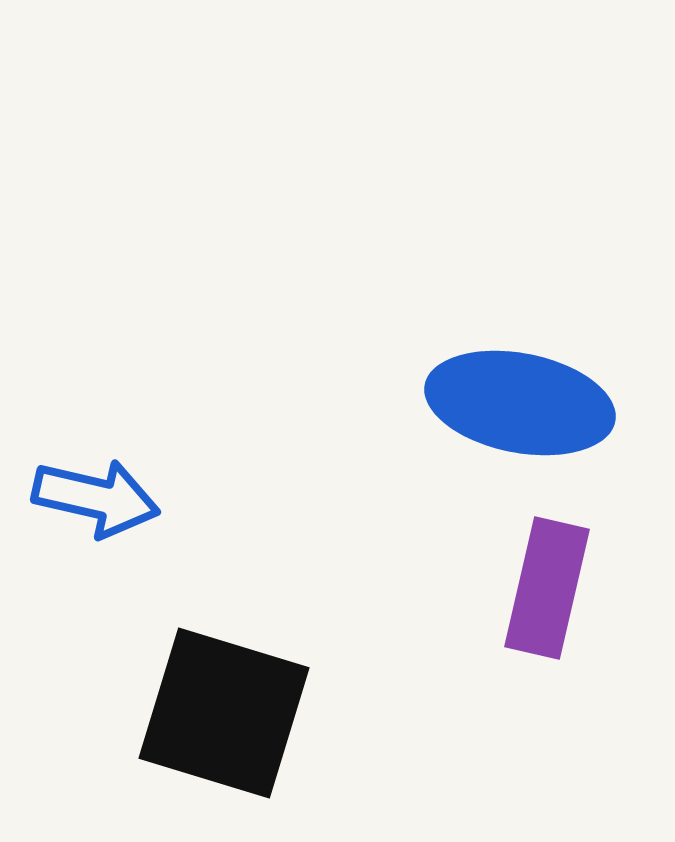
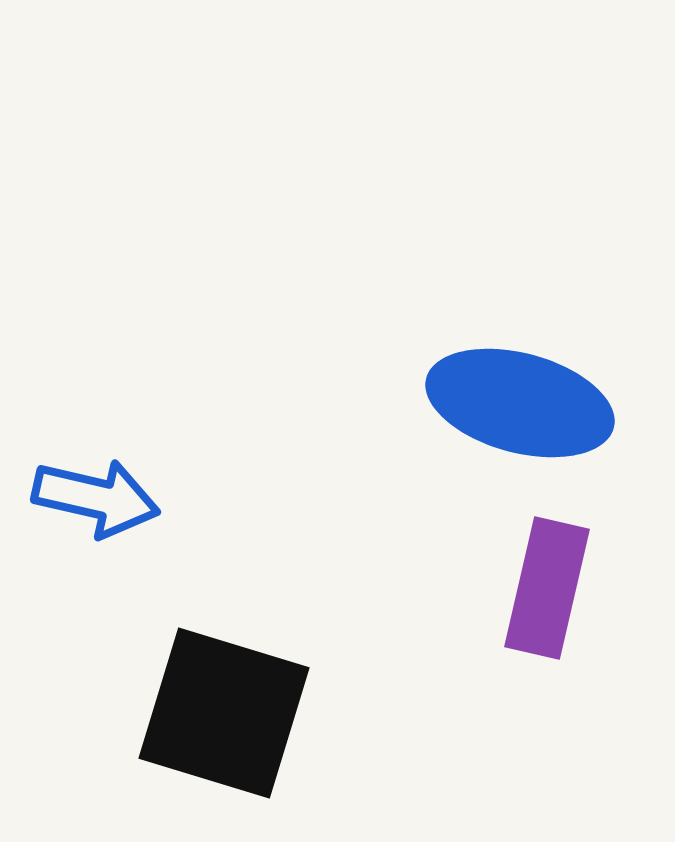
blue ellipse: rotated 4 degrees clockwise
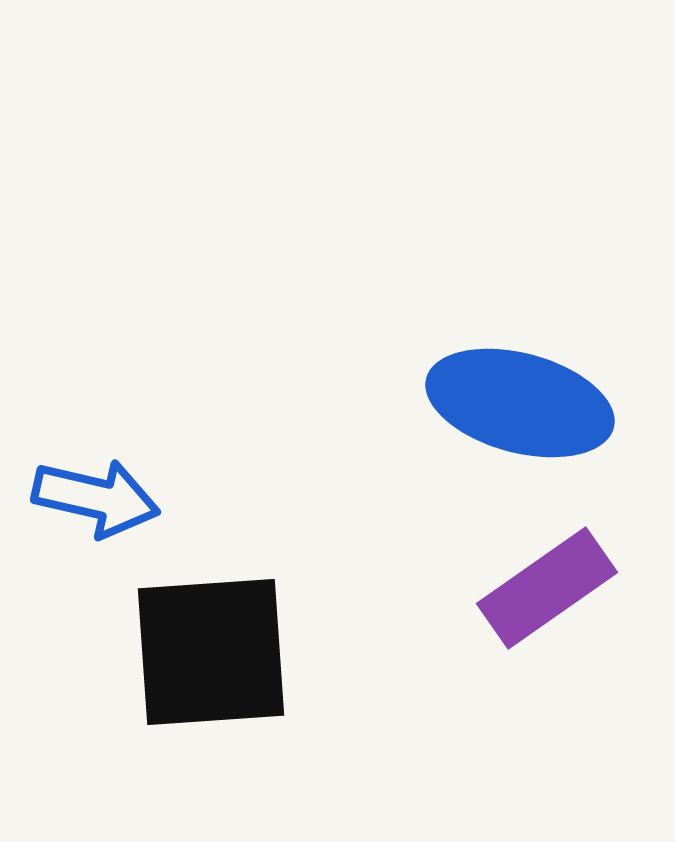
purple rectangle: rotated 42 degrees clockwise
black square: moved 13 px left, 61 px up; rotated 21 degrees counterclockwise
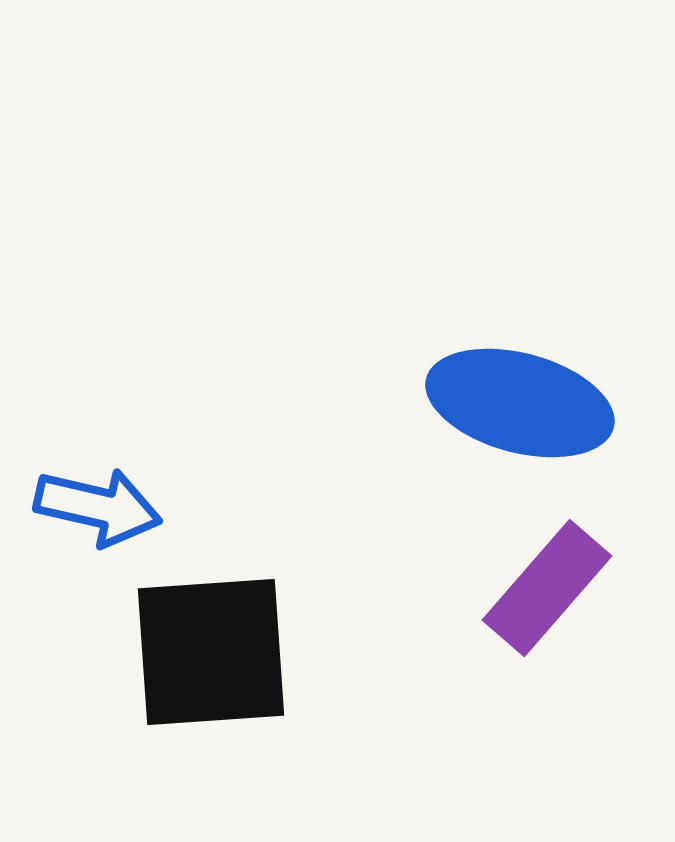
blue arrow: moved 2 px right, 9 px down
purple rectangle: rotated 14 degrees counterclockwise
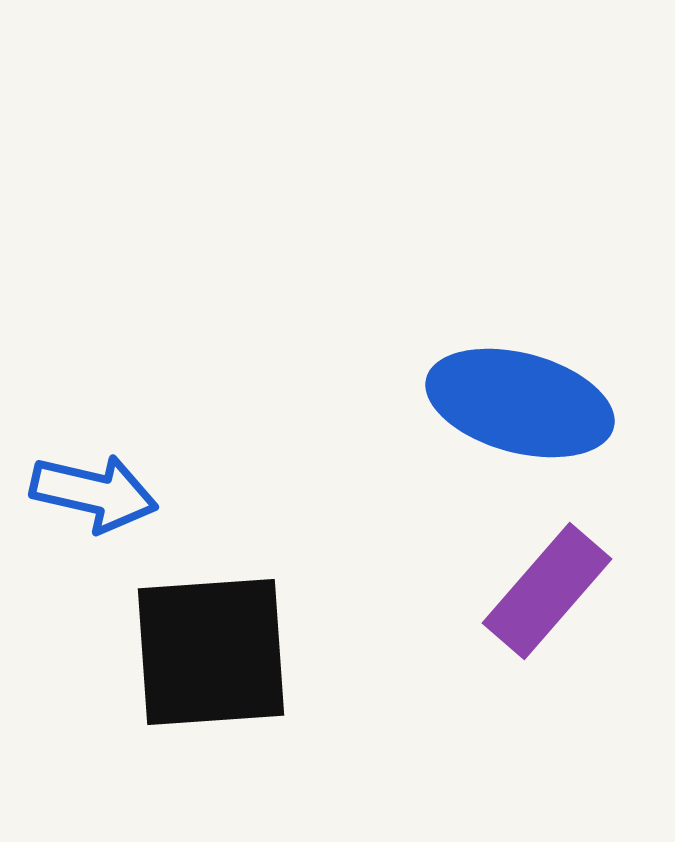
blue arrow: moved 4 px left, 14 px up
purple rectangle: moved 3 px down
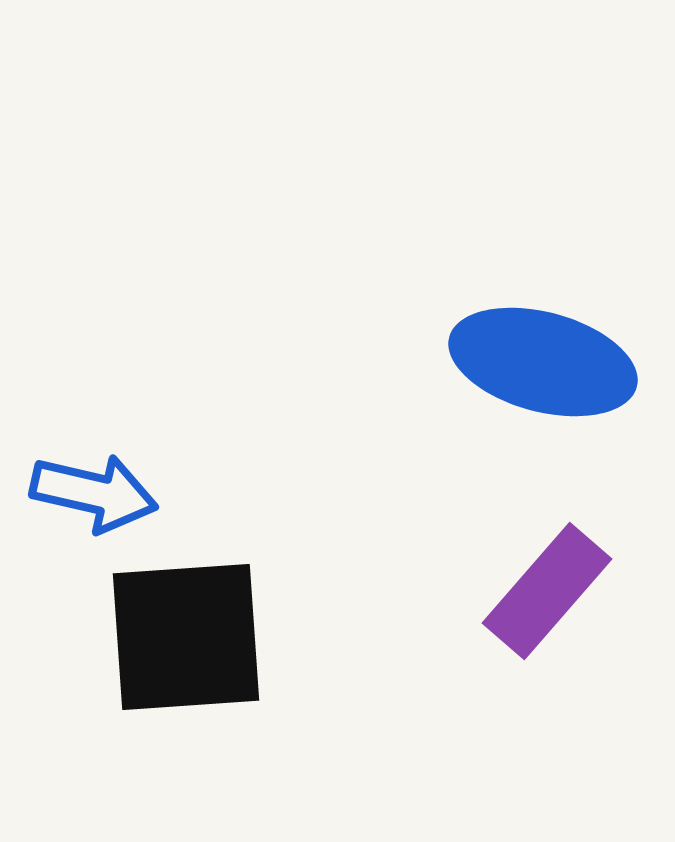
blue ellipse: moved 23 px right, 41 px up
black square: moved 25 px left, 15 px up
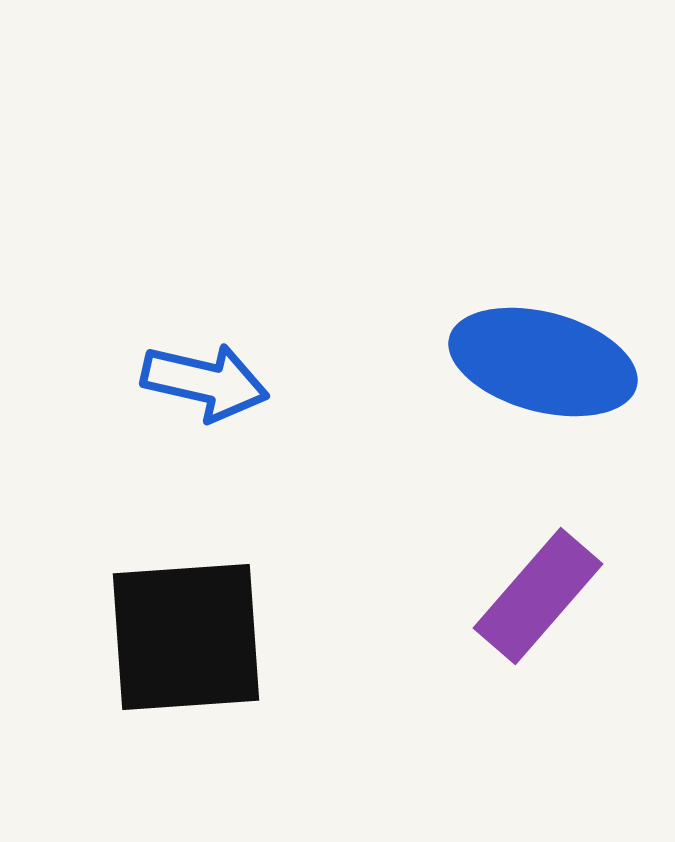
blue arrow: moved 111 px right, 111 px up
purple rectangle: moved 9 px left, 5 px down
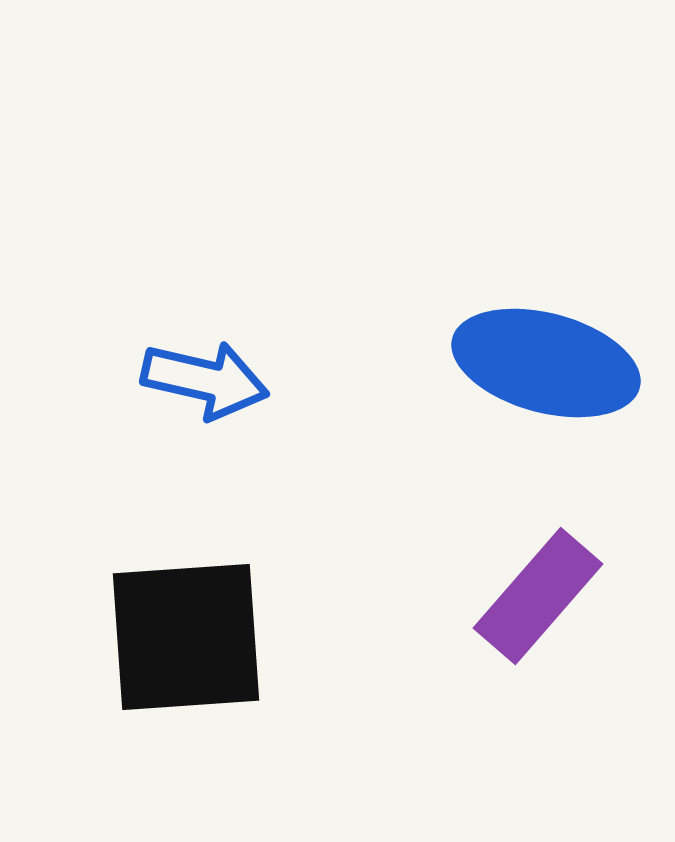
blue ellipse: moved 3 px right, 1 px down
blue arrow: moved 2 px up
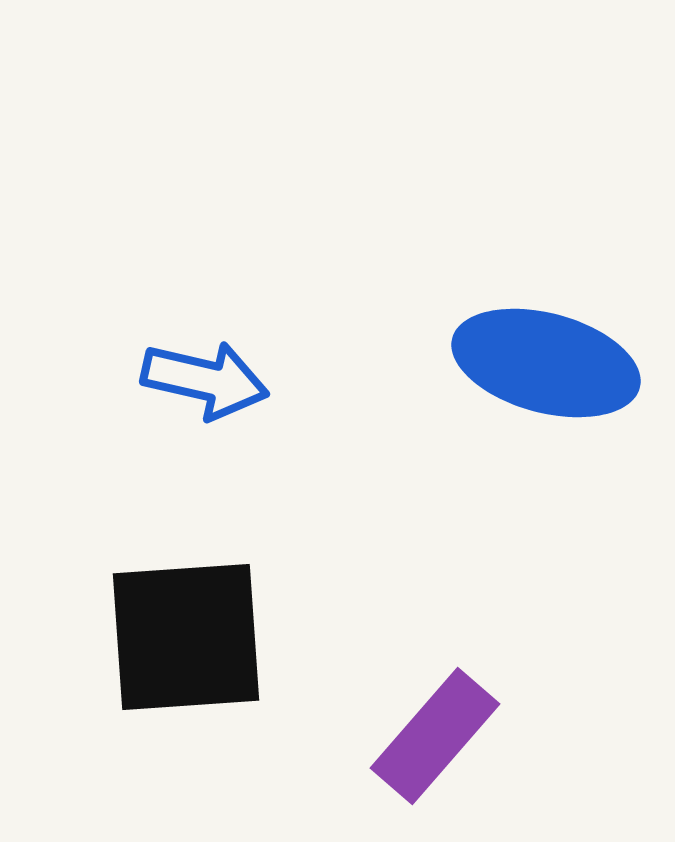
purple rectangle: moved 103 px left, 140 px down
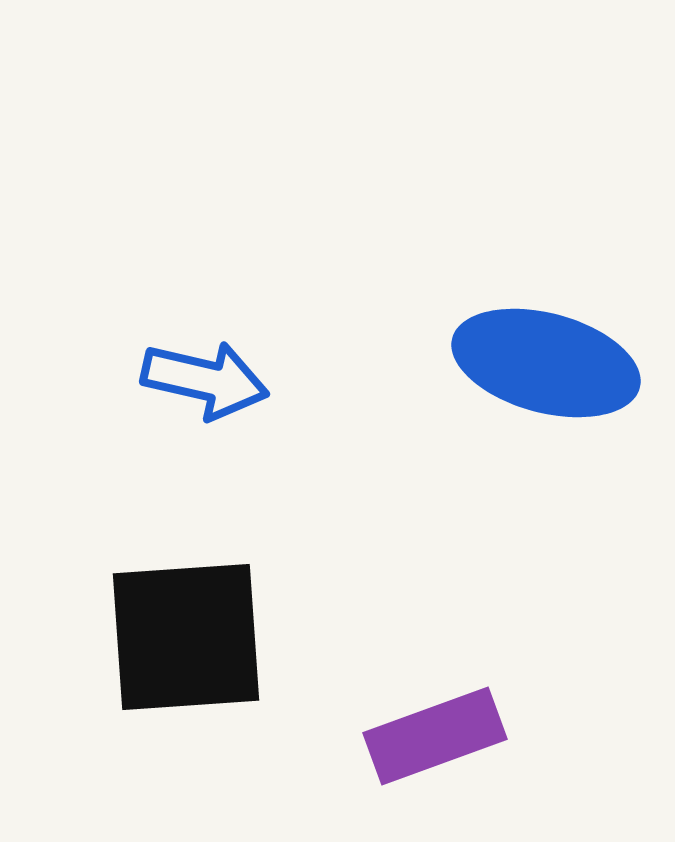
purple rectangle: rotated 29 degrees clockwise
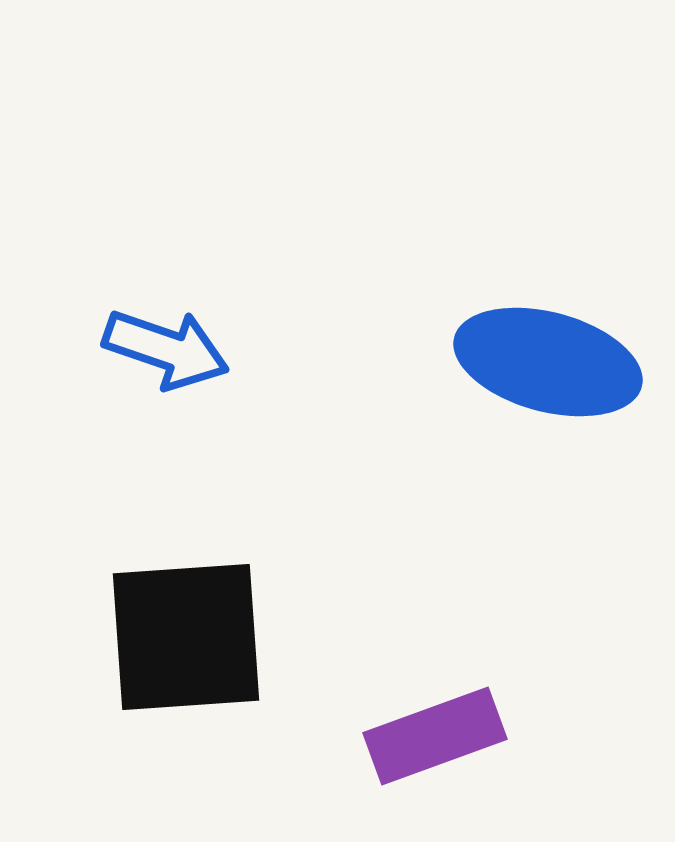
blue ellipse: moved 2 px right, 1 px up
blue arrow: moved 39 px left, 31 px up; rotated 6 degrees clockwise
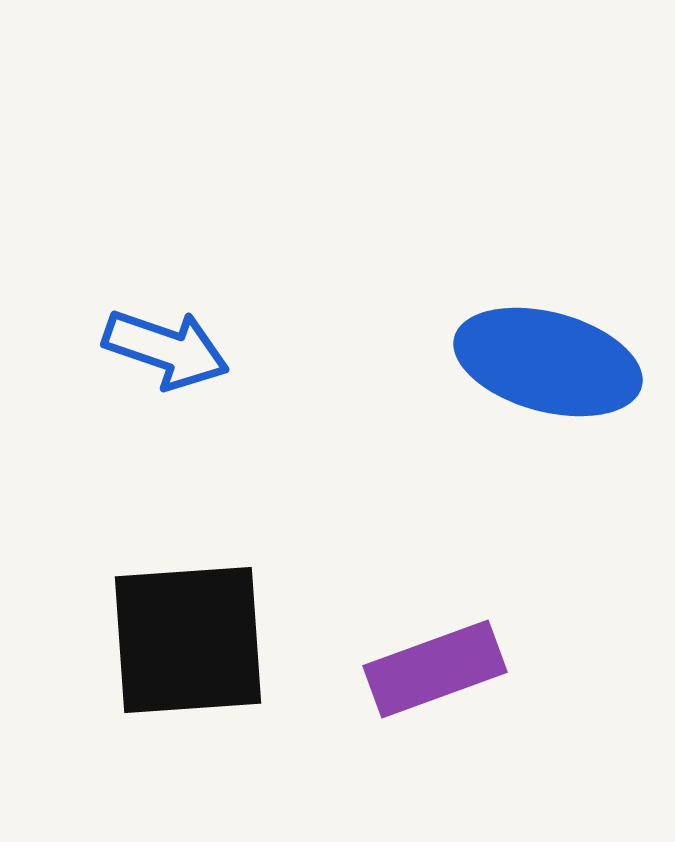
black square: moved 2 px right, 3 px down
purple rectangle: moved 67 px up
